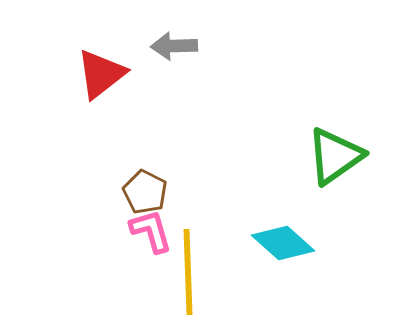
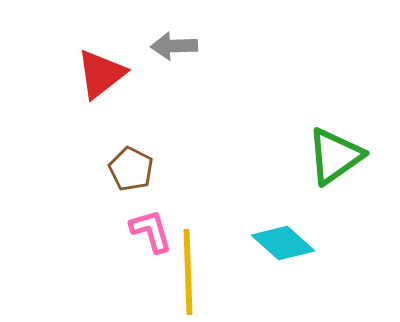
brown pentagon: moved 14 px left, 23 px up
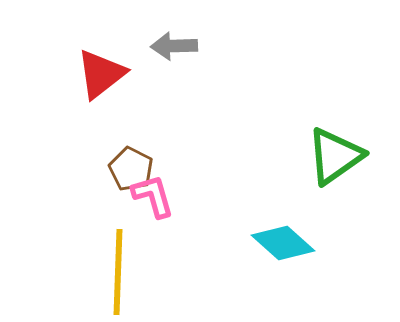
pink L-shape: moved 2 px right, 35 px up
yellow line: moved 70 px left; rotated 4 degrees clockwise
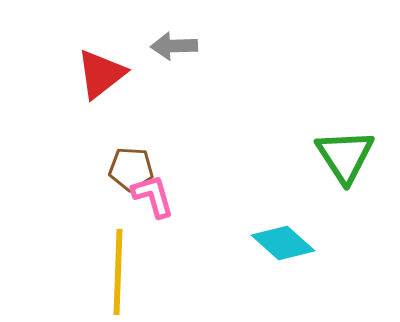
green triangle: moved 10 px right; rotated 28 degrees counterclockwise
brown pentagon: rotated 24 degrees counterclockwise
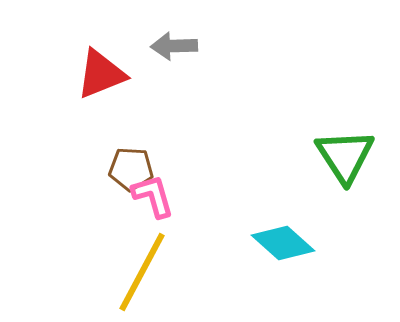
red triangle: rotated 16 degrees clockwise
yellow line: moved 24 px right; rotated 26 degrees clockwise
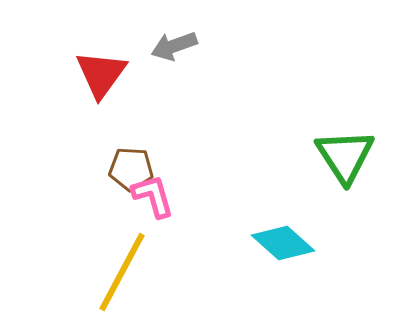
gray arrow: rotated 18 degrees counterclockwise
red triangle: rotated 32 degrees counterclockwise
yellow line: moved 20 px left
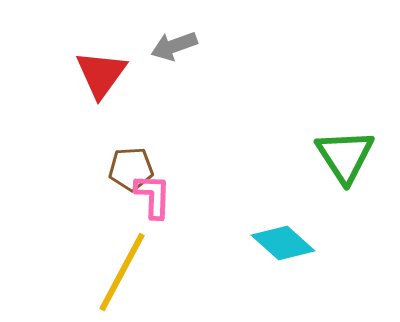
brown pentagon: rotated 6 degrees counterclockwise
pink L-shape: rotated 18 degrees clockwise
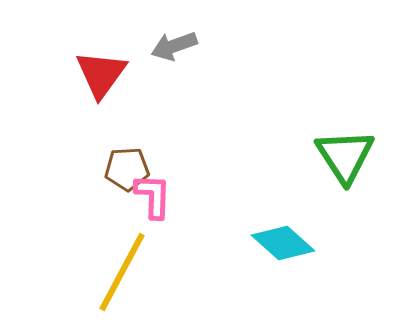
brown pentagon: moved 4 px left
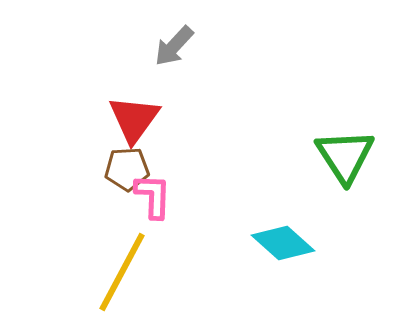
gray arrow: rotated 27 degrees counterclockwise
red triangle: moved 33 px right, 45 px down
